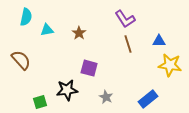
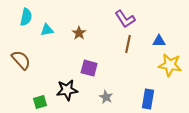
brown line: rotated 30 degrees clockwise
blue rectangle: rotated 42 degrees counterclockwise
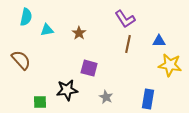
green square: rotated 16 degrees clockwise
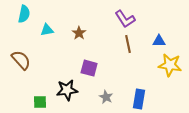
cyan semicircle: moved 2 px left, 3 px up
brown line: rotated 24 degrees counterclockwise
blue rectangle: moved 9 px left
